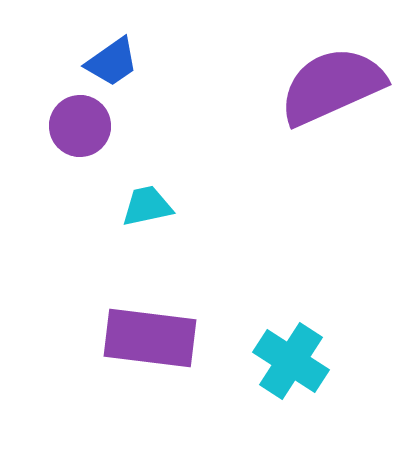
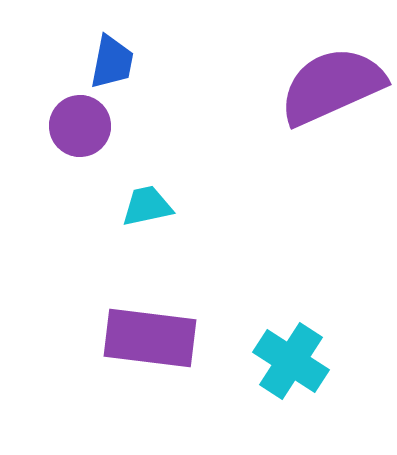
blue trapezoid: rotated 44 degrees counterclockwise
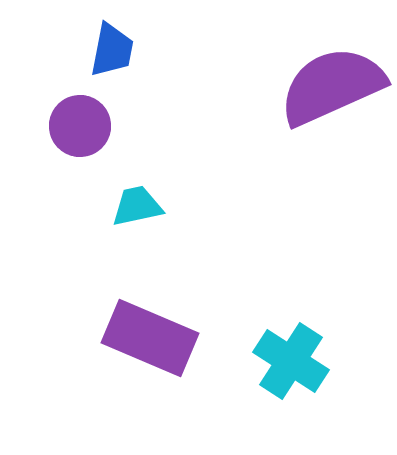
blue trapezoid: moved 12 px up
cyan trapezoid: moved 10 px left
purple rectangle: rotated 16 degrees clockwise
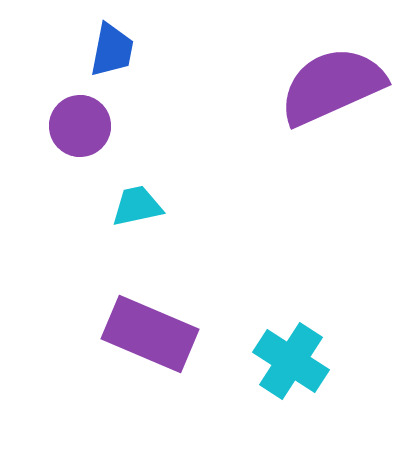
purple rectangle: moved 4 px up
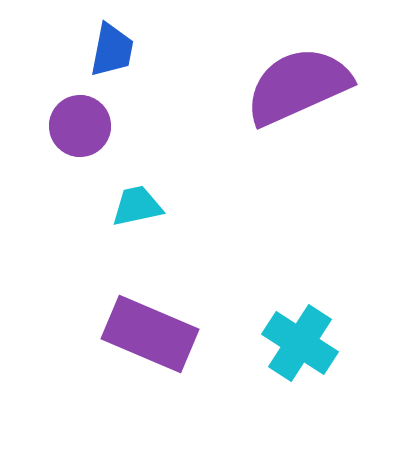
purple semicircle: moved 34 px left
cyan cross: moved 9 px right, 18 px up
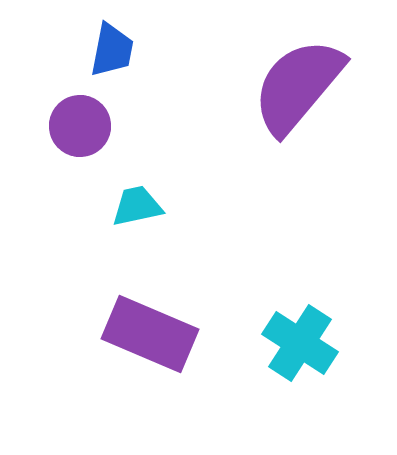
purple semicircle: rotated 26 degrees counterclockwise
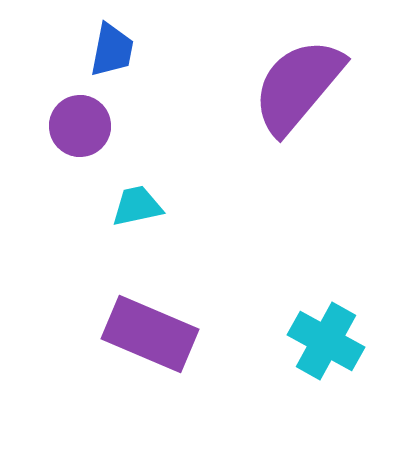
cyan cross: moved 26 px right, 2 px up; rotated 4 degrees counterclockwise
